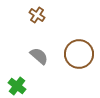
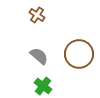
green cross: moved 26 px right
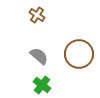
green cross: moved 1 px left, 1 px up
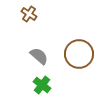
brown cross: moved 8 px left, 1 px up
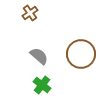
brown cross: moved 1 px right, 1 px up; rotated 21 degrees clockwise
brown circle: moved 2 px right
